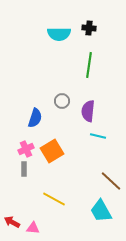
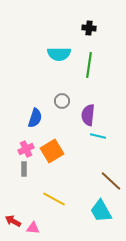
cyan semicircle: moved 20 px down
purple semicircle: moved 4 px down
red arrow: moved 1 px right, 1 px up
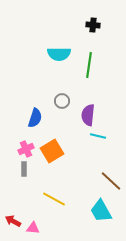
black cross: moved 4 px right, 3 px up
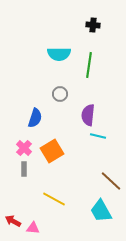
gray circle: moved 2 px left, 7 px up
pink cross: moved 2 px left, 1 px up; rotated 21 degrees counterclockwise
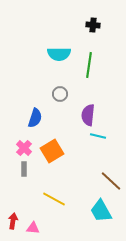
red arrow: rotated 70 degrees clockwise
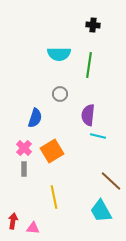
yellow line: moved 2 px up; rotated 50 degrees clockwise
